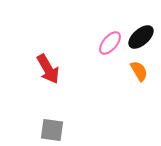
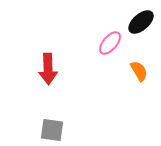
black ellipse: moved 15 px up
red arrow: rotated 28 degrees clockwise
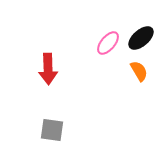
black ellipse: moved 16 px down
pink ellipse: moved 2 px left
